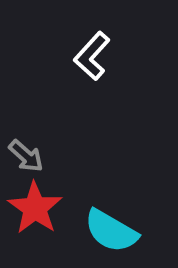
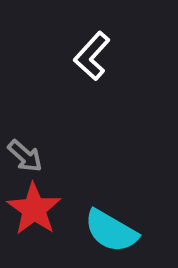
gray arrow: moved 1 px left
red star: moved 1 px left, 1 px down
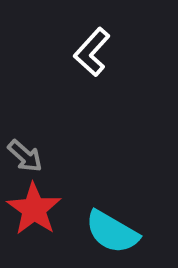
white L-shape: moved 4 px up
cyan semicircle: moved 1 px right, 1 px down
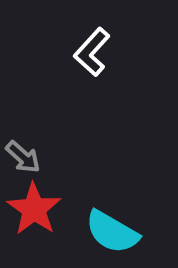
gray arrow: moved 2 px left, 1 px down
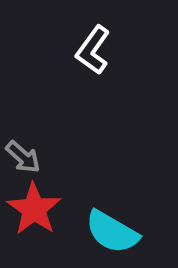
white L-shape: moved 1 px right, 2 px up; rotated 6 degrees counterclockwise
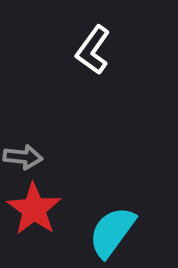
gray arrow: rotated 36 degrees counterclockwise
cyan semicircle: rotated 96 degrees clockwise
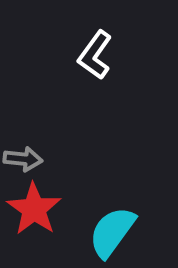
white L-shape: moved 2 px right, 5 px down
gray arrow: moved 2 px down
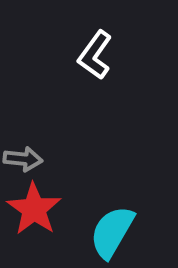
cyan semicircle: rotated 6 degrees counterclockwise
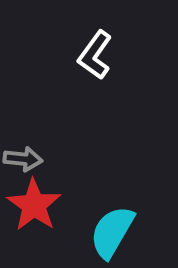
red star: moved 4 px up
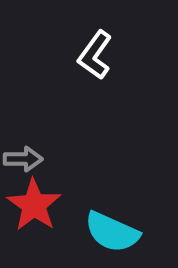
gray arrow: rotated 6 degrees counterclockwise
cyan semicircle: rotated 96 degrees counterclockwise
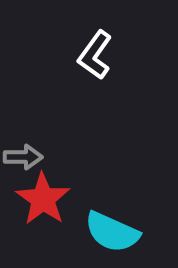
gray arrow: moved 2 px up
red star: moved 9 px right, 6 px up
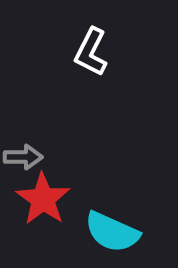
white L-shape: moved 4 px left, 3 px up; rotated 9 degrees counterclockwise
